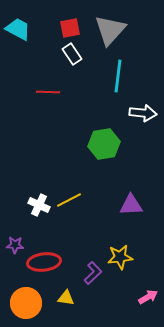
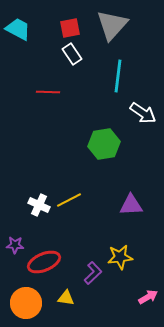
gray triangle: moved 2 px right, 5 px up
white arrow: rotated 28 degrees clockwise
red ellipse: rotated 16 degrees counterclockwise
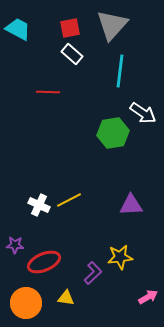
white rectangle: rotated 15 degrees counterclockwise
cyan line: moved 2 px right, 5 px up
green hexagon: moved 9 px right, 11 px up
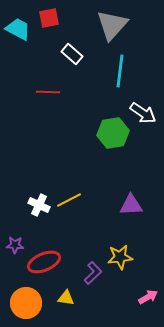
red square: moved 21 px left, 10 px up
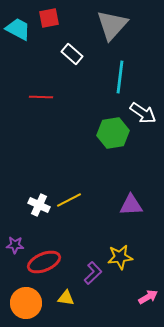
cyan line: moved 6 px down
red line: moved 7 px left, 5 px down
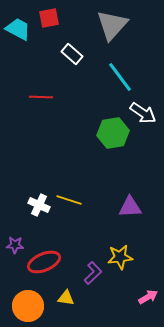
cyan line: rotated 44 degrees counterclockwise
yellow line: rotated 45 degrees clockwise
purple triangle: moved 1 px left, 2 px down
orange circle: moved 2 px right, 3 px down
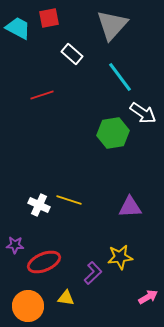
cyan trapezoid: moved 1 px up
red line: moved 1 px right, 2 px up; rotated 20 degrees counterclockwise
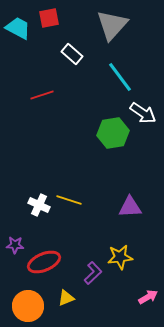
yellow triangle: rotated 30 degrees counterclockwise
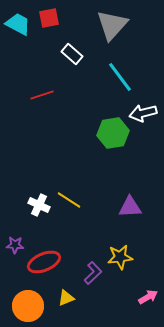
cyan trapezoid: moved 4 px up
white arrow: rotated 132 degrees clockwise
yellow line: rotated 15 degrees clockwise
